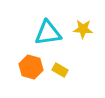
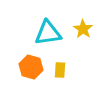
yellow star: rotated 30 degrees clockwise
yellow rectangle: rotated 63 degrees clockwise
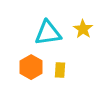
orange hexagon: rotated 15 degrees clockwise
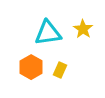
yellow rectangle: rotated 21 degrees clockwise
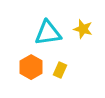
yellow star: rotated 18 degrees counterclockwise
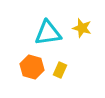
yellow star: moved 1 px left, 1 px up
orange hexagon: moved 1 px right; rotated 15 degrees counterclockwise
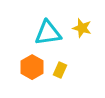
orange hexagon: rotated 15 degrees clockwise
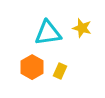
yellow rectangle: moved 1 px down
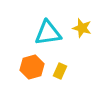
orange hexagon: rotated 15 degrees clockwise
